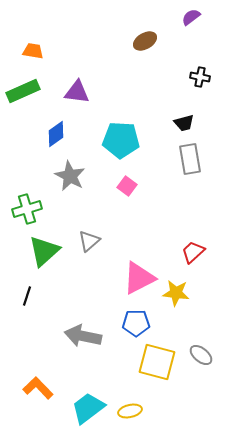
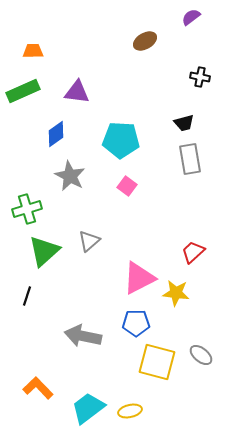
orange trapezoid: rotated 10 degrees counterclockwise
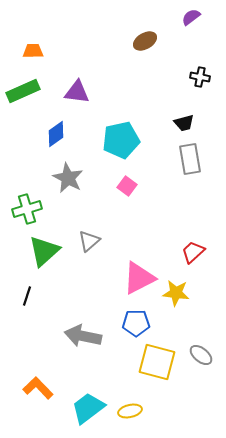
cyan pentagon: rotated 15 degrees counterclockwise
gray star: moved 2 px left, 2 px down
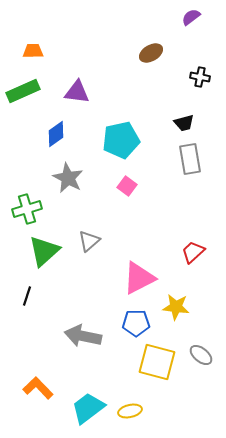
brown ellipse: moved 6 px right, 12 px down
yellow star: moved 14 px down
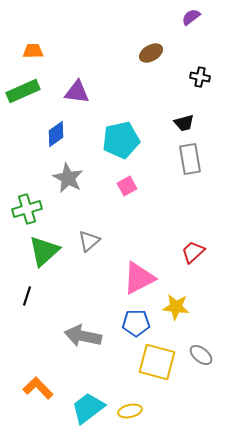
pink square: rotated 24 degrees clockwise
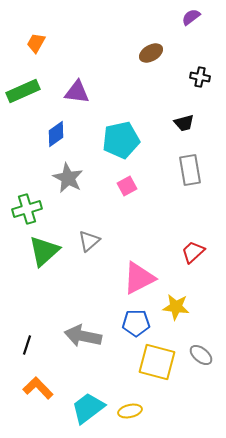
orange trapezoid: moved 3 px right, 8 px up; rotated 60 degrees counterclockwise
gray rectangle: moved 11 px down
black line: moved 49 px down
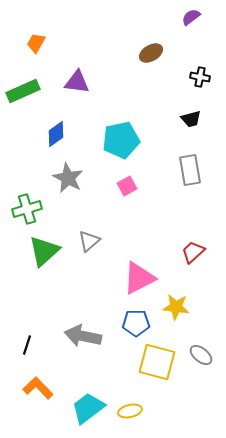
purple triangle: moved 10 px up
black trapezoid: moved 7 px right, 4 px up
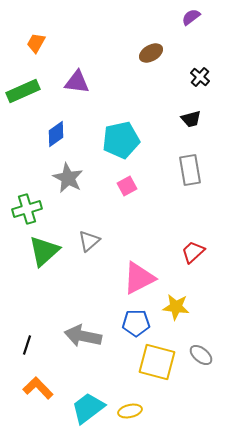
black cross: rotated 30 degrees clockwise
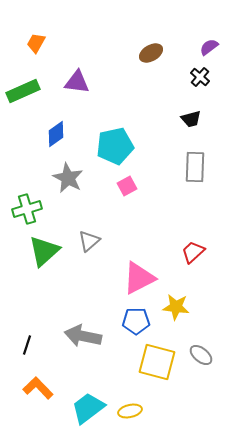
purple semicircle: moved 18 px right, 30 px down
cyan pentagon: moved 6 px left, 6 px down
gray rectangle: moved 5 px right, 3 px up; rotated 12 degrees clockwise
blue pentagon: moved 2 px up
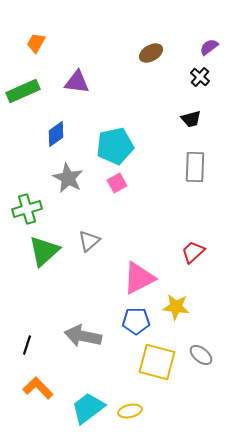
pink square: moved 10 px left, 3 px up
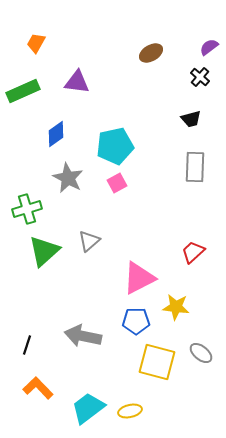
gray ellipse: moved 2 px up
